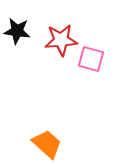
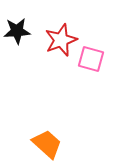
black star: rotated 12 degrees counterclockwise
red star: rotated 16 degrees counterclockwise
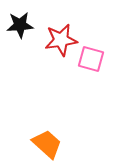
black star: moved 3 px right, 6 px up
red star: rotated 12 degrees clockwise
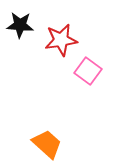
black star: rotated 8 degrees clockwise
pink square: moved 3 px left, 12 px down; rotated 20 degrees clockwise
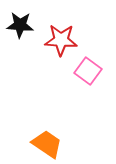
red star: rotated 12 degrees clockwise
orange trapezoid: rotated 8 degrees counterclockwise
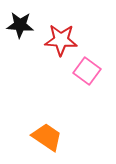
pink square: moved 1 px left
orange trapezoid: moved 7 px up
